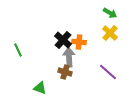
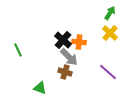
green arrow: rotated 88 degrees counterclockwise
gray arrow: rotated 138 degrees clockwise
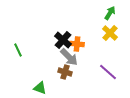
orange cross: moved 2 px left, 2 px down
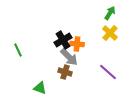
black cross: rotated 18 degrees clockwise
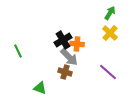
green line: moved 1 px down
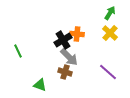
orange cross: moved 10 px up
green triangle: moved 3 px up
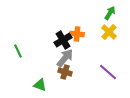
yellow cross: moved 1 px left, 1 px up
gray arrow: moved 4 px left, 1 px down; rotated 96 degrees counterclockwise
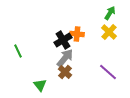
brown cross: rotated 24 degrees clockwise
green triangle: rotated 32 degrees clockwise
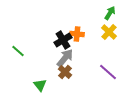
green line: rotated 24 degrees counterclockwise
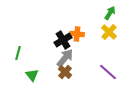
green line: moved 2 px down; rotated 64 degrees clockwise
green triangle: moved 8 px left, 10 px up
